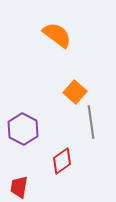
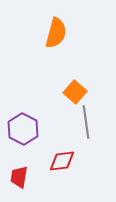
orange semicircle: moved 1 px left, 2 px up; rotated 68 degrees clockwise
gray line: moved 5 px left
red diamond: rotated 28 degrees clockwise
red trapezoid: moved 10 px up
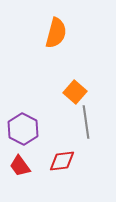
red trapezoid: moved 1 px right, 11 px up; rotated 45 degrees counterclockwise
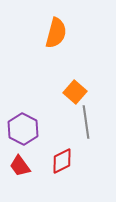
red diamond: rotated 20 degrees counterclockwise
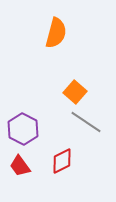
gray line: rotated 48 degrees counterclockwise
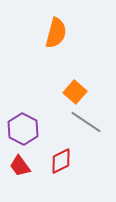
red diamond: moved 1 px left
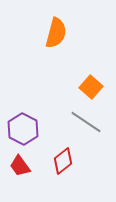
orange square: moved 16 px right, 5 px up
red diamond: moved 2 px right; rotated 12 degrees counterclockwise
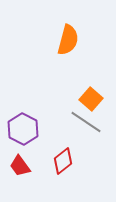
orange semicircle: moved 12 px right, 7 px down
orange square: moved 12 px down
